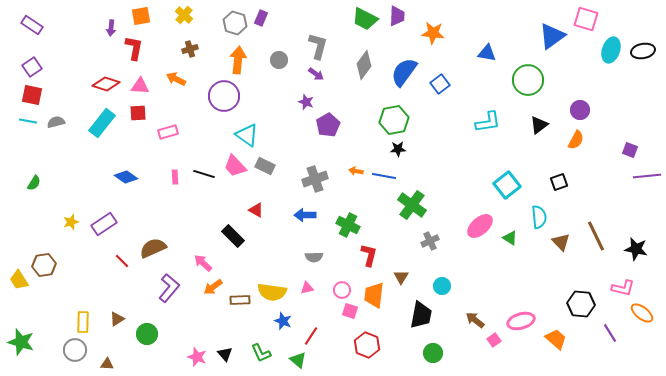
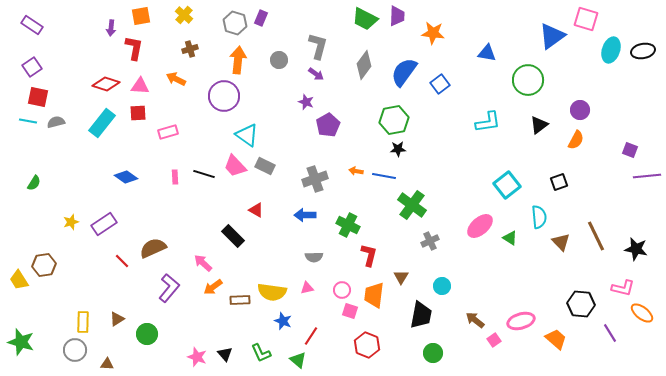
red square at (32, 95): moved 6 px right, 2 px down
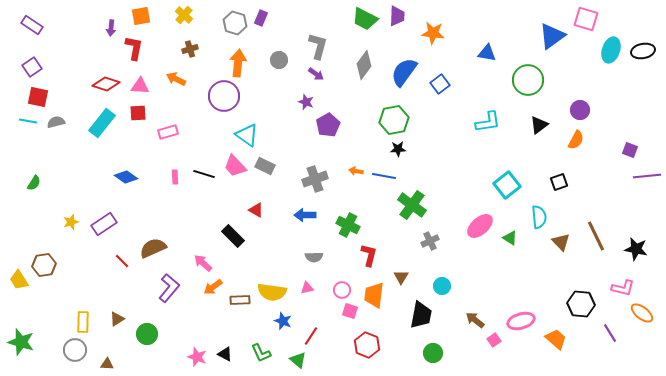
orange arrow at (238, 60): moved 3 px down
black triangle at (225, 354): rotated 21 degrees counterclockwise
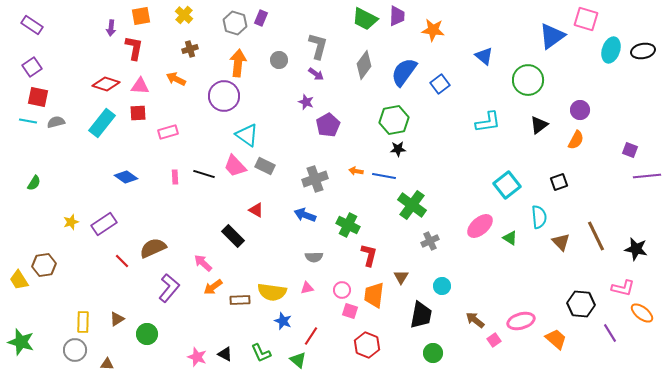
orange star at (433, 33): moved 3 px up
blue triangle at (487, 53): moved 3 px left, 3 px down; rotated 30 degrees clockwise
blue arrow at (305, 215): rotated 20 degrees clockwise
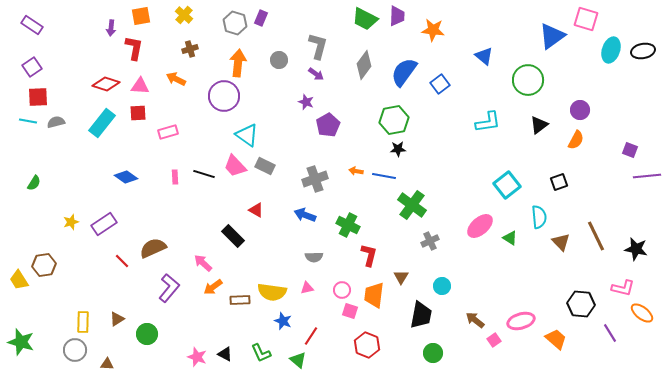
red square at (38, 97): rotated 15 degrees counterclockwise
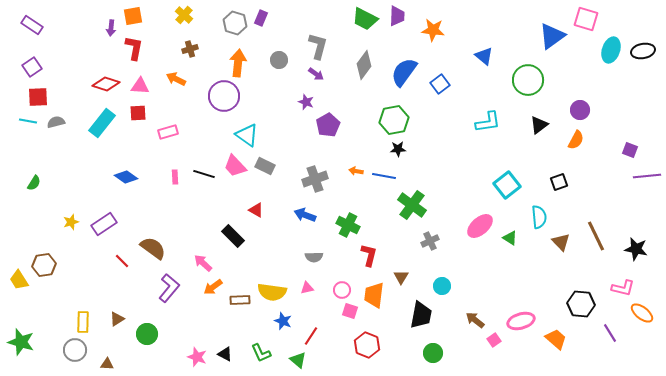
orange square at (141, 16): moved 8 px left
brown semicircle at (153, 248): rotated 60 degrees clockwise
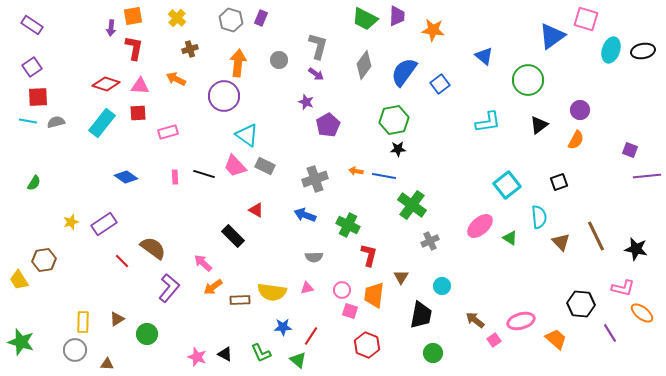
yellow cross at (184, 15): moved 7 px left, 3 px down
gray hexagon at (235, 23): moved 4 px left, 3 px up
brown hexagon at (44, 265): moved 5 px up
blue star at (283, 321): moved 6 px down; rotated 24 degrees counterclockwise
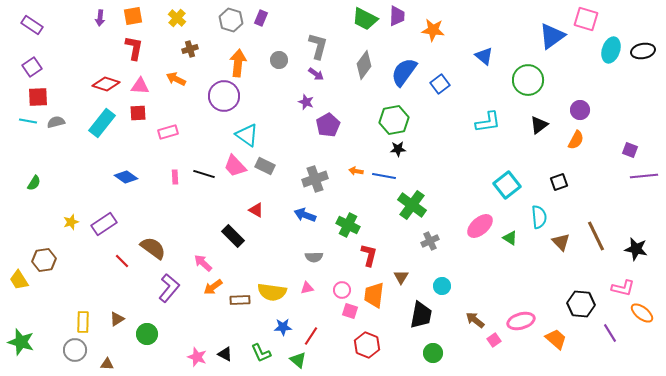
purple arrow at (111, 28): moved 11 px left, 10 px up
purple line at (647, 176): moved 3 px left
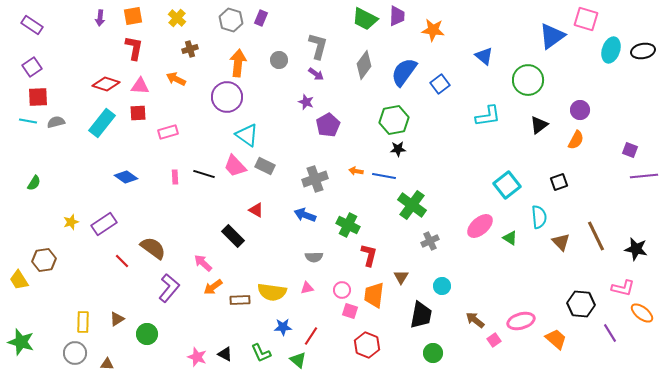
purple circle at (224, 96): moved 3 px right, 1 px down
cyan L-shape at (488, 122): moved 6 px up
gray circle at (75, 350): moved 3 px down
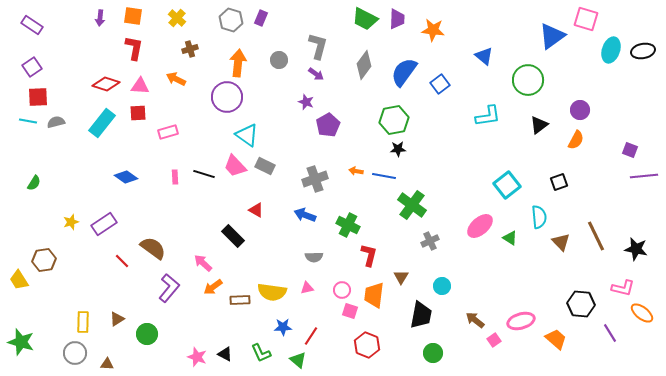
orange square at (133, 16): rotated 18 degrees clockwise
purple trapezoid at (397, 16): moved 3 px down
